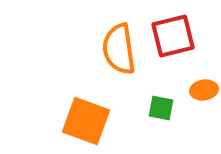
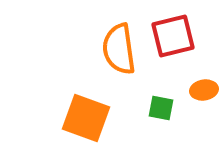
orange square: moved 3 px up
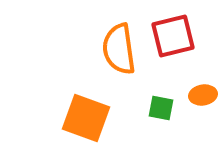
orange ellipse: moved 1 px left, 5 px down
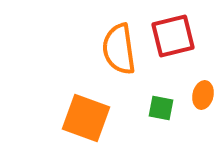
orange ellipse: rotated 68 degrees counterclockwise
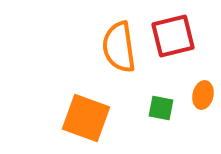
orange semicircle: moved 2 px up
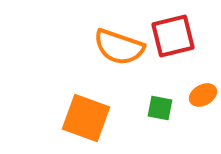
orange semicircle: rotated 63 degrees counterclockwise
orange ellipse: rotated 48 degrees clockwise
green square: moved 1 px left
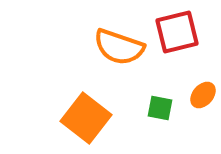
red square: moved 4 px right, 4 px up
orange ellipse: rotated 20 degrees counterclockwise
orange square: rotated 18 degrees clockwise
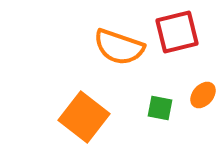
orange square: moved 2 px left, 1 px up
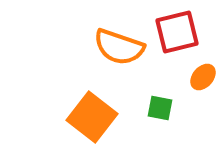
orange ellipse: moved 18 px up
orange square: moved 8 px right
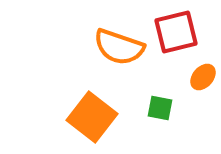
red square: moved 1 px left
